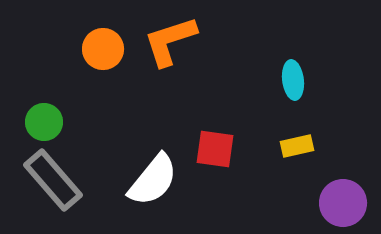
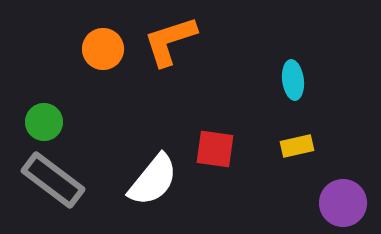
gray rectangle: rotated 12 degrees counterclockwise
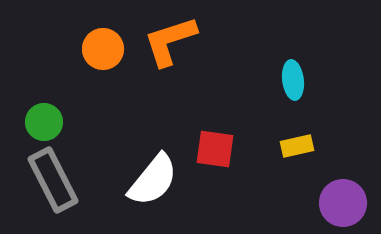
gray rectangle: rotated 26 degrees clockwise
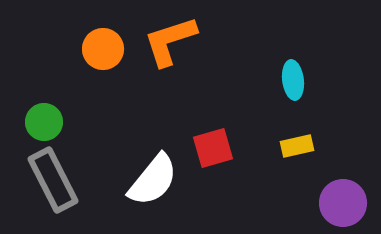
red square: moved 2 px left, 1 px up; rotated 24 degrees counterclockwise
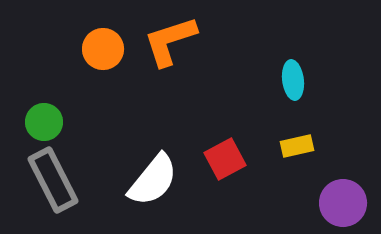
red square: moved 12 px right, 11 px down; rotated 12 degrees counterclockwise
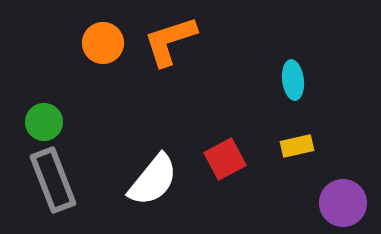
orange circle: moved 6 px up
gray rectangle: rotated 6 degrees clockwise
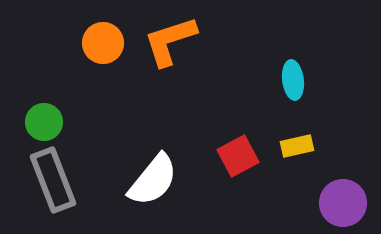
red square: moved 13 px right, 3 px up
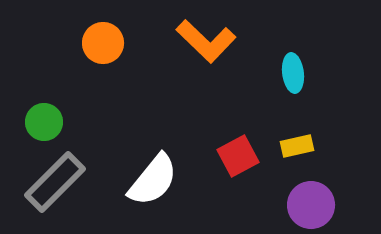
orange L-shape: moved 36 px right; rotated 118 degrees counterclockwise
cyan ellipse: moved 7 px up
gray rectangle: moved 2 px right, 2 px down; rotated 66 degrees clockwise
purple circle: moved 32 px left, 2 px down
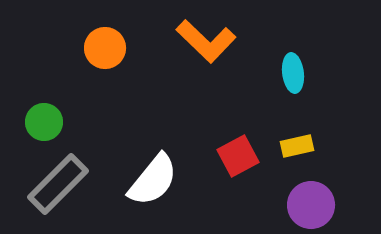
orange circle: moved 2 px right, 5 px down
gray rectangle: moved 3 px right, 2 px down
